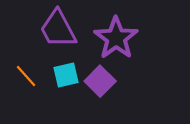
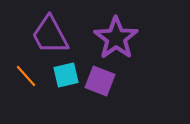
purple trapezoid: moved 8 px left, 6 px down
purple square: rotated 24 degrees counterclockwise
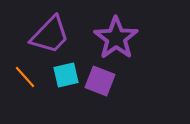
purple trapezoid: rotated 108 degrees counterclockwise
orange line: moved 1 px left, 1 px down
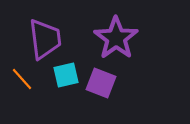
purple trapezoid: moved 5 px left, 4 px down; rotated 51 degrees counterclockwise
orange line: moved 3 px left, 2 px down
purple square: moved 1 px right, 2 px down
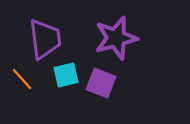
purple star: rotated 21 degrees clockwise
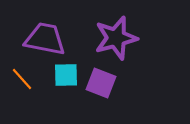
purple trapezoid: rotated 72 degrees counterclockwise
cyan square: rotated 12 degrees clockwise
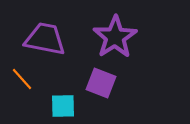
purple star: moved 1 px left, 1 px up; rotated 18 degrees counterclockwise
cyan square: moved 3 px left, 31 px down
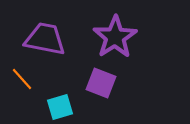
cyan square: moved 3 px left, 1 px down; rotated 16 degrees counterclockwise
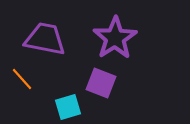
purple star: moved 1 px down
cyan square: moved 8 px right
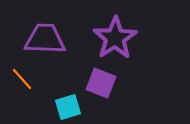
purple trapezoid: rotated 9 degrees counterclockwise
